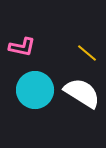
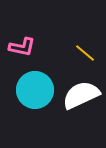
yellow line: moved 2 px left
white semicircle: moved 1 px left, 2 px down; rotated 57 degrees counterclockwise
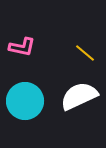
cyan circle: moved 10 px left, 11 px down
white semicircle: moved 2 px left, 1 px down
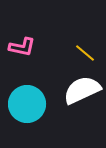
white semicircle: moved 3 px right, 6 px up
cyan circle: moved 2 px right, 3 px down
